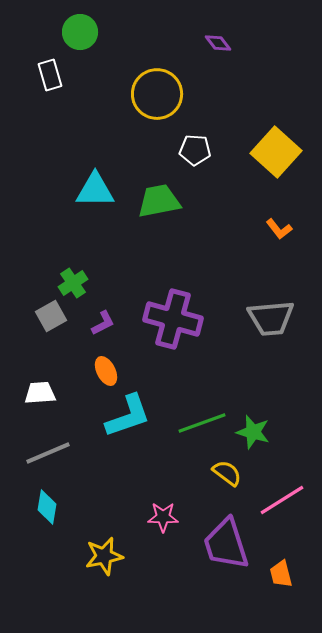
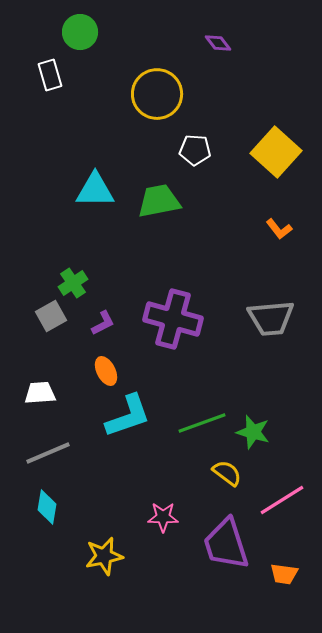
orange trapezoid: moved 3 px right; rotated 68 degrees counterclockwise
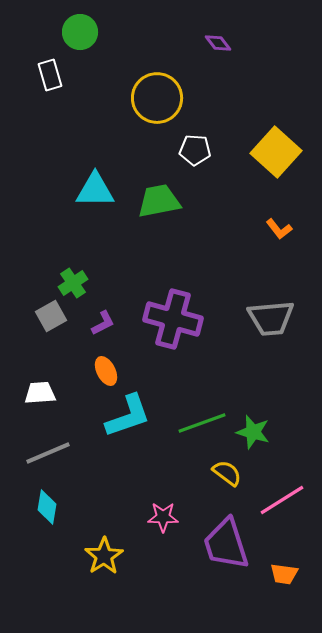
yellow circle: moved 4 px down
yellow star: rotated 21 degrees counterclockwise
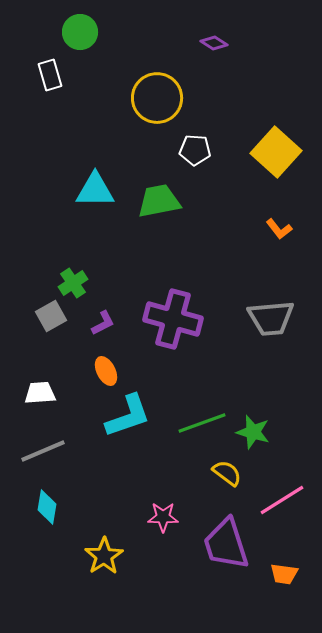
purple diamond: moved 4 px left; rotated 20 degrees counterclockwise
gray line: moved 5 px left, 2 px up
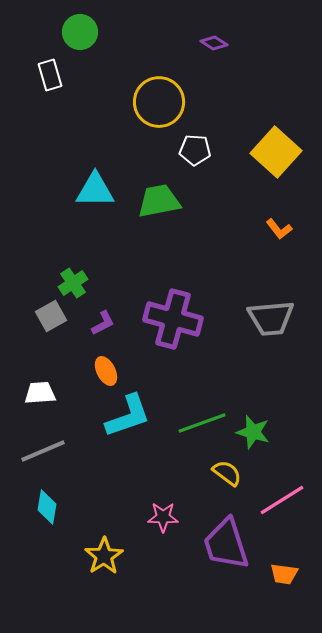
yellow circle: moved 2 px right, 4 px down
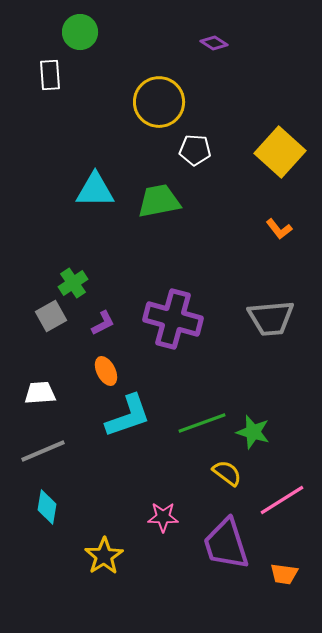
white rectangle: rotated 12 degrees clockwise
yellow square: moved 4 px right
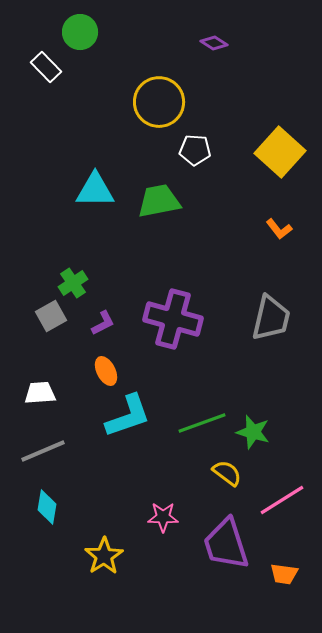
white rectangle: moved 4 px left, 8 px up; rotated 40 degrees counterclockwise
gray trapezoid: rotated 72 degrees counterclockwise
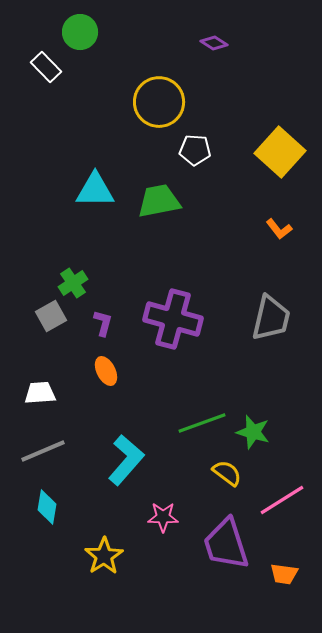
purple L-shape: rotated 48 degrees counterclockwise
cyan L-shape: moved 2 px left, 44 px down; rotated 30 degrees counterclockwise
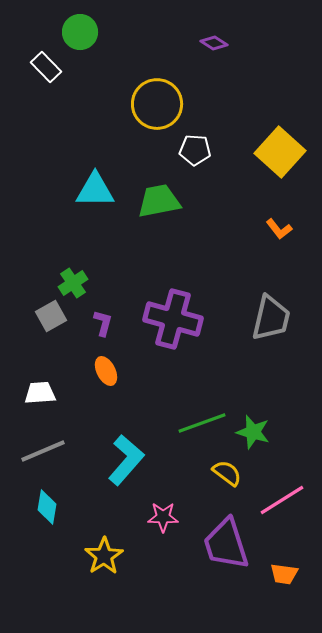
yellow circle: moved 2 px left, 2 px down
